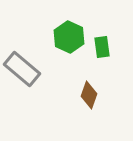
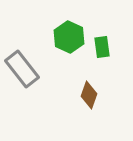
gray rectangle: rotated 12 degrees clockwise
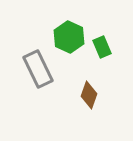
green rectangle: rotated 15 degrees counterclockwise
gray rectangle: moved 16 px right; rotated 12 degrees clockwise
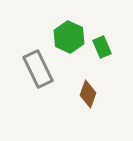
brown diamond: moved 1 px left, 1 px up
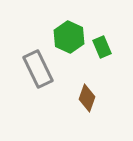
brown diamond: moved 1 px left, 4 px down
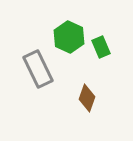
green rectangle: moved 1 px left
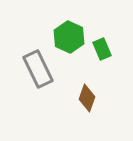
green rectangle: moved 1 px right, 2 px down
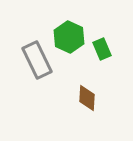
gray rectangle: moved 1 px left, 9 px up
brown diamond: rotated 16 degrees counterclockwise
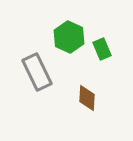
gray rectangle: moved 12 px down
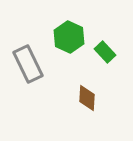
green rectangle: moved 3 px right, 3 px down; rotated 20 degrees counterclockwise
gray rectangle: moved 9 px left, 8 px up
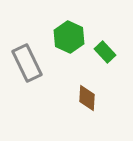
gray rectangle: moved 1 px left, 1 px up
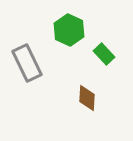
green hexagon: moved 7 px up
green rectangle: moved 1 px left, 2 px down
